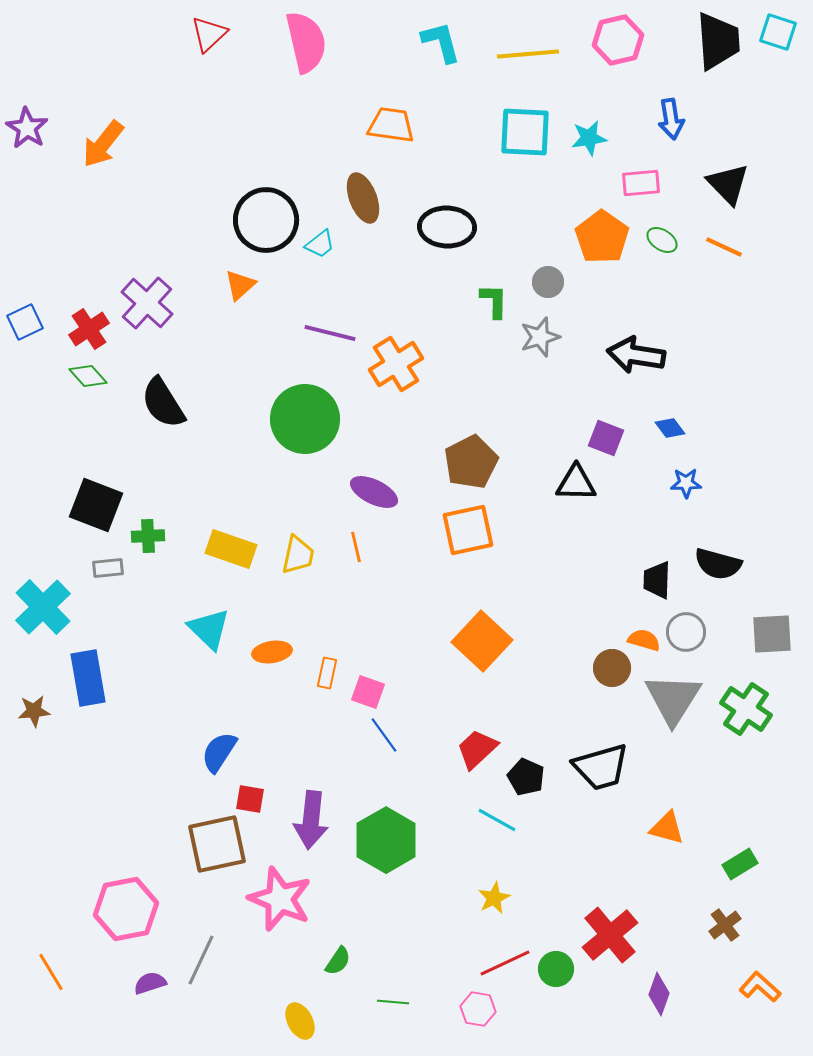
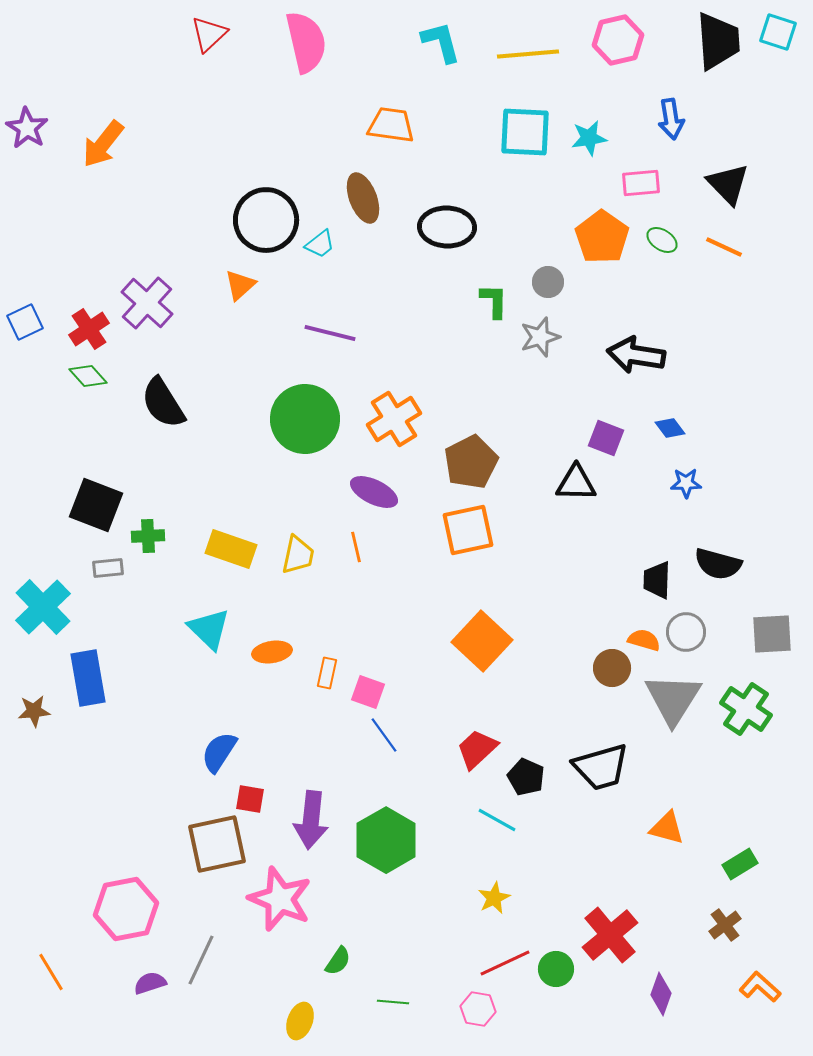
orange cross at (396, 364): moved 2 px left, 55 px down
purple diamond at (659, 994): moved 2 px right
yellow ellipse at (300, 1021): rotated 48 degrees clockwise
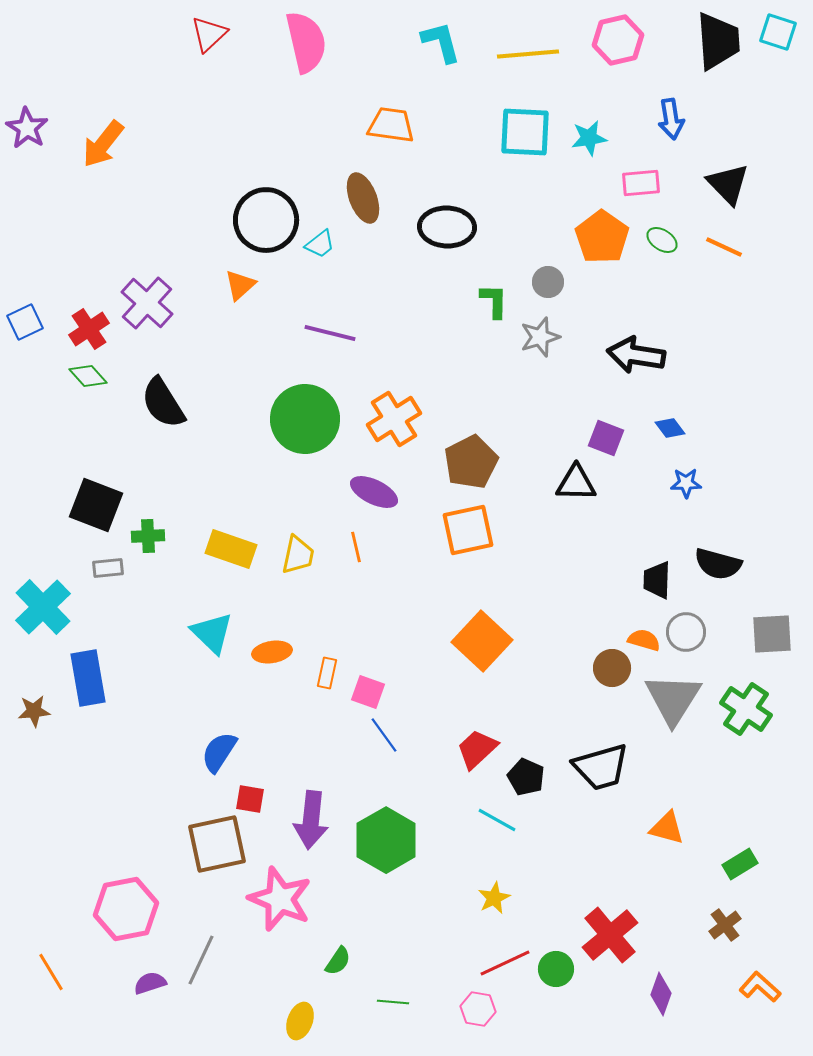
cyan triangle at (209, 629): moved 3 px right, 4 px down
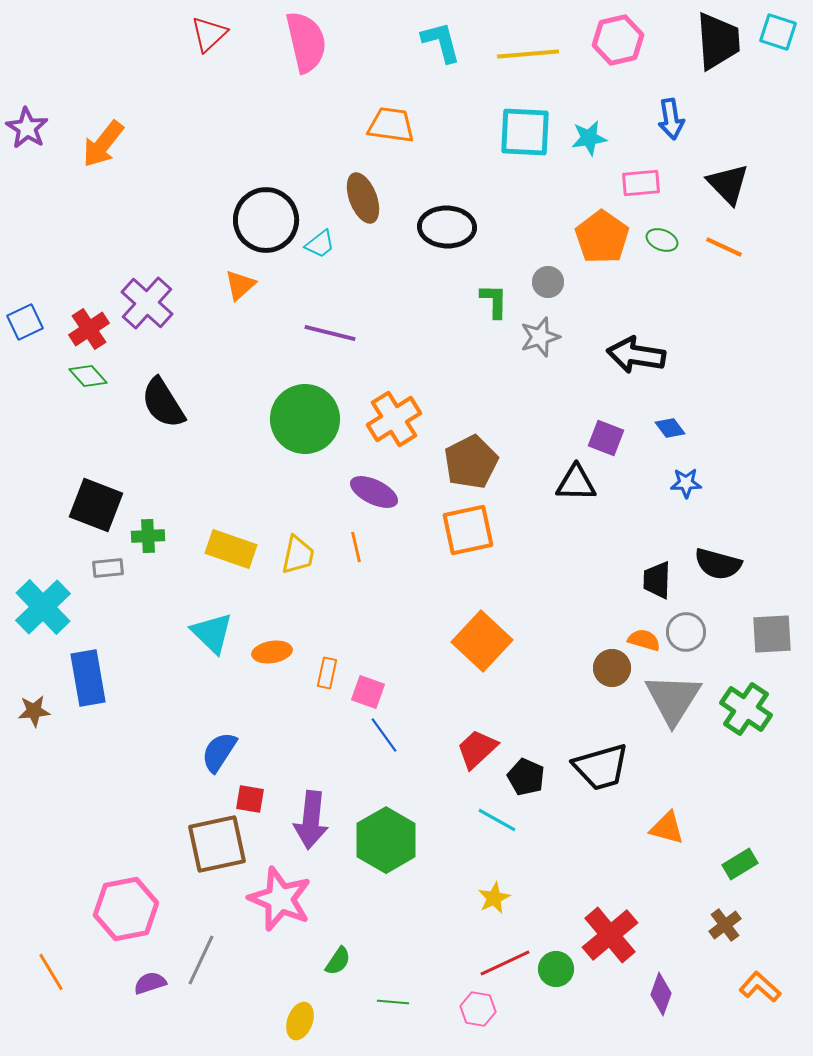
green ellipse at (662, 240): rotated 12 degrees counterclockwise
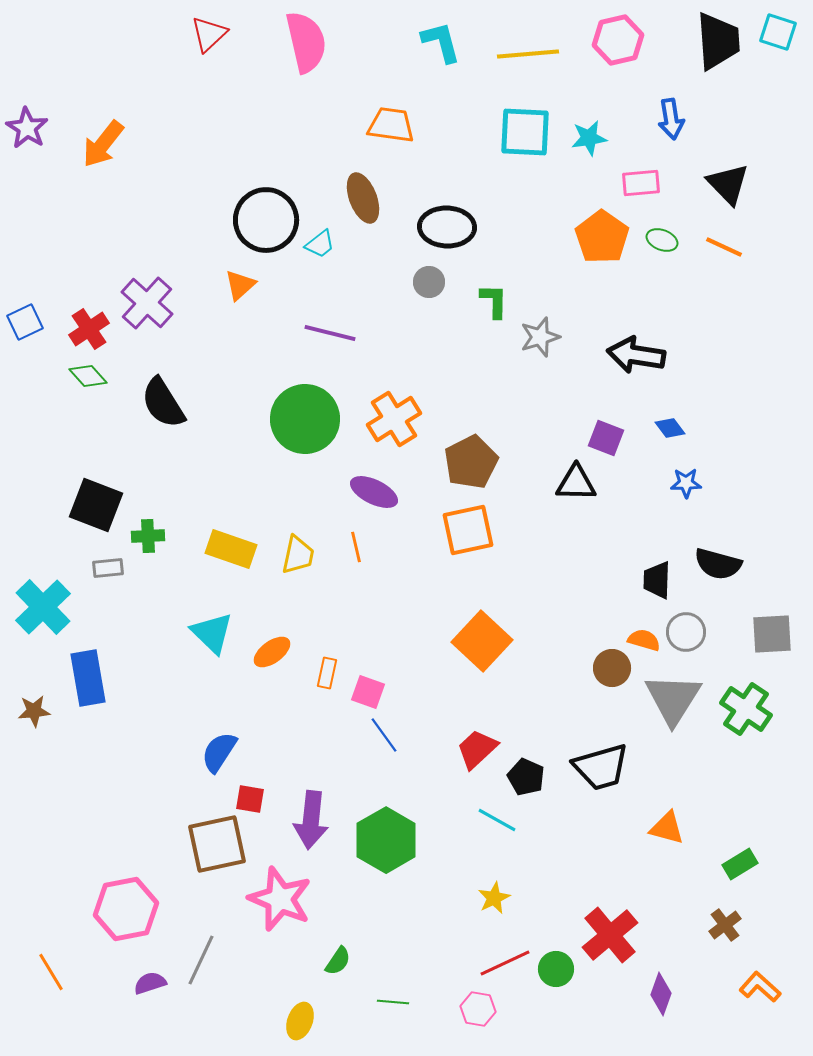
gray circle at (548, 282): moved 119 px left
orange ellipse at (272, 652): rotated 27 degrees counterclockwise
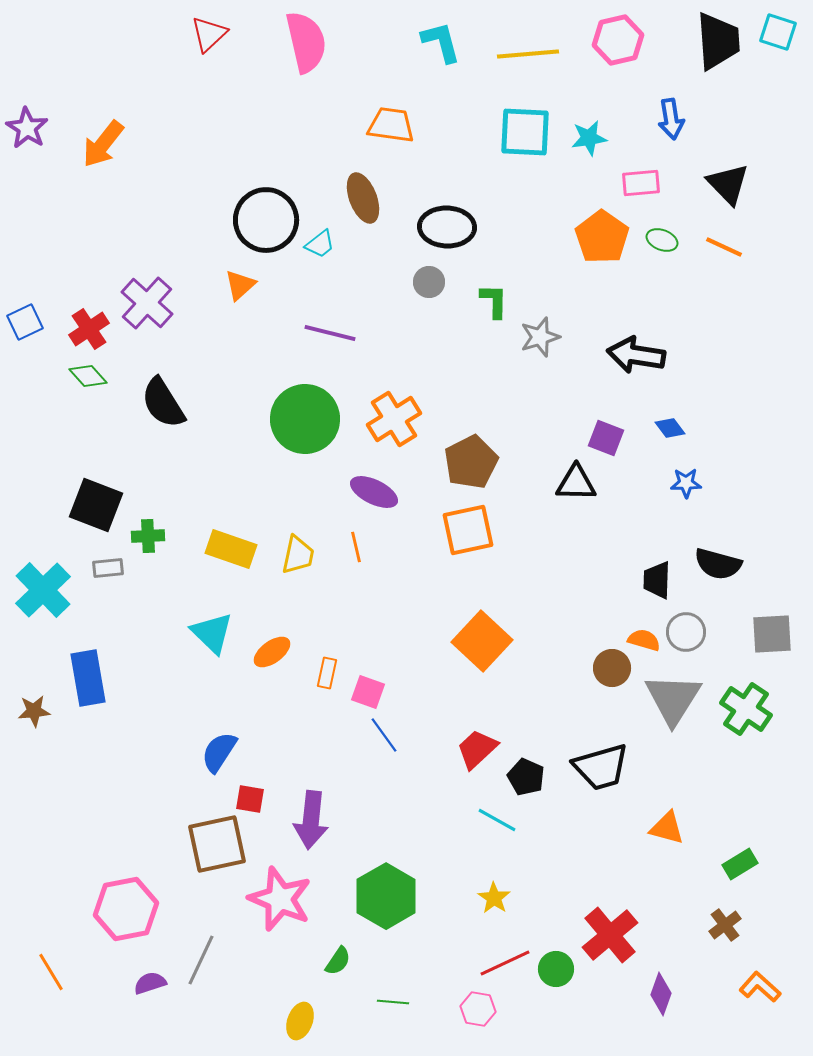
cyan cross at (43, 607): moved 17 px up
green hexagon at (386, 840): moved 56 px down
yellow star at (494, 898): rotated 12 degrees counterclockwise
